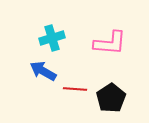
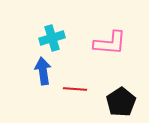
blue arrow: rotated 52 degrees clockwise
black pentagon: moved 10 px right, 4 px down
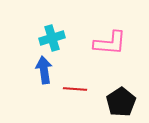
blue arrow: moved 1 px right, 1 px up
